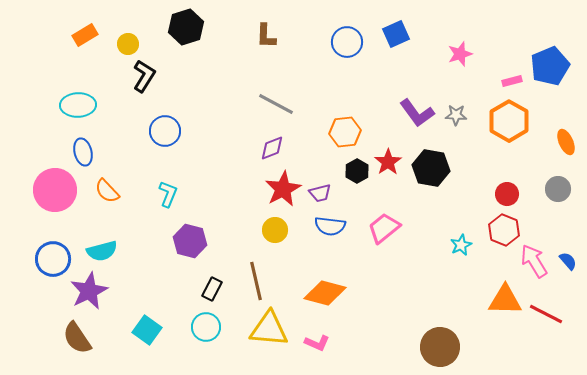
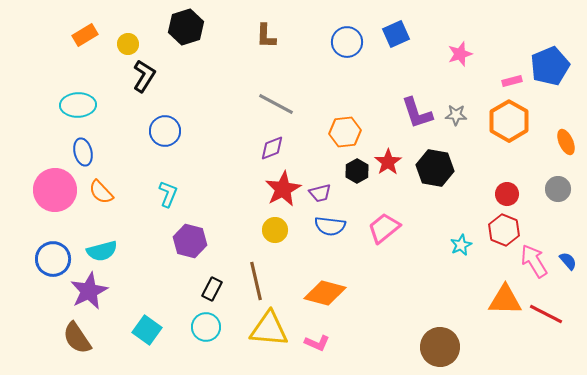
purple L-shape at (417, 113): rotated 18 degrees clockwise
black hexagon at (431, 168): moved 4 px right
orange semicircle at (107, 191): moved 6 px left, 1 px down
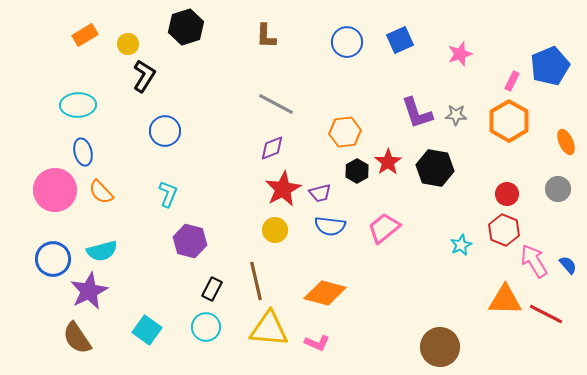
blue square at (396, 34): moved 4 px right, 6 px down
pink rectangle at (512, 81): rotated 48 degrees counterclockwise
blue semicircle at (568, 261): moved 4 px down
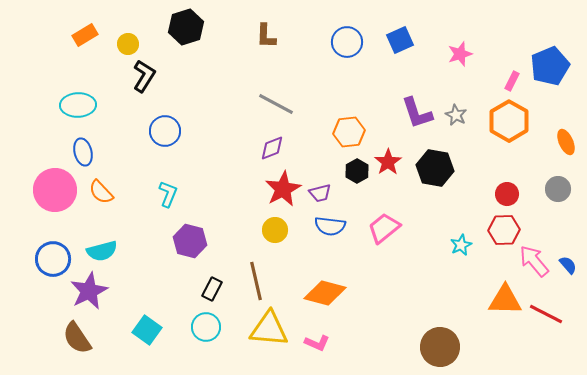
gray star at (456, 115): rotated 25 degrees clockwise
orange hexagon at (345, 132): moved 4 px right
red hexagon at (504, 230): rotated 24 degrees counterclockwise
pink arrow at (534, 261): rotated 8 degrees counterclockwise
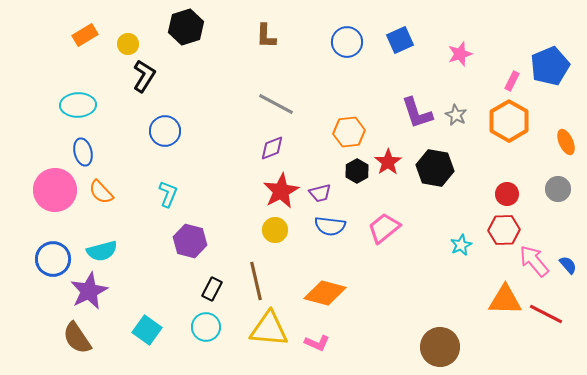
red star at (283, 189): moved 2 px left, 2 px down
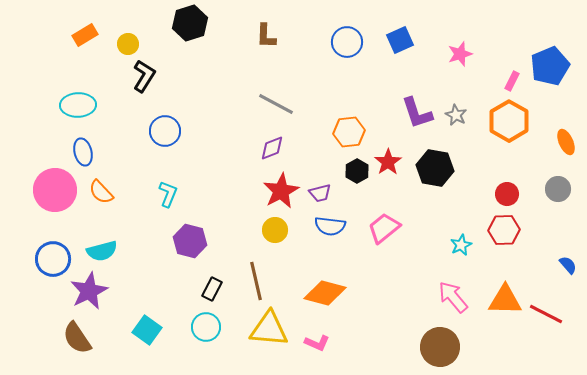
black hexagon at (186, 27): moved 4 px right, 4 px up
pink arrow at (534, 261): moved 81 px left, 36 px down
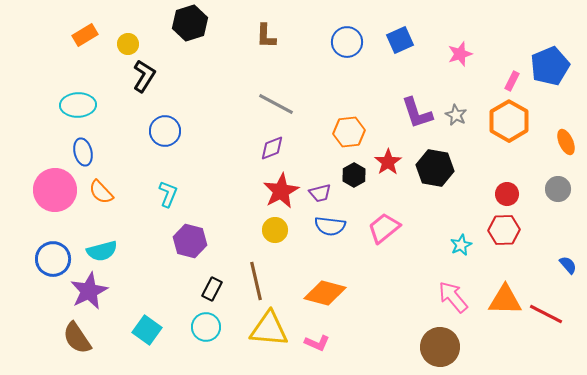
black hexagon at (357, 171): moved 3 px left, 4 px down
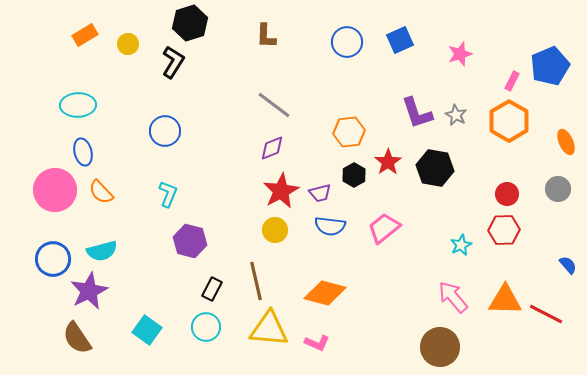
black L-shape at (144, 76): moved 29 px right, 14 px up
gray line at (276, 104): moved 2 px left, 1 px down; rotated 9 degrees clockwise
